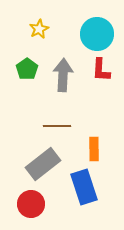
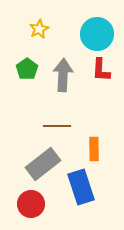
blue rectangle: moved 3 px left
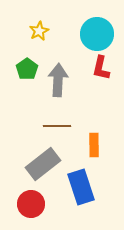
yellow star: moved 2 px down
red L-shape: moved 2 px up; rotated 10 degrees clockwise
gray arrow: moved 5 px left, 5 px down
orange rectangle: moved 4 px up
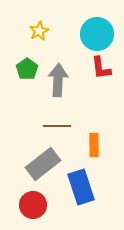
red L-shape: rotated 20 degrees counterclockwise
red circle: moved 2 px right, 1 px down
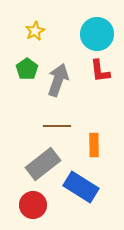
yellow star: moved 4 px left
red L-shape: moved 1 px left, 3 px down
gray arrow: rotated 16 degrees clockwise
blue rectangle: rotated 40 degrees counterclockwise
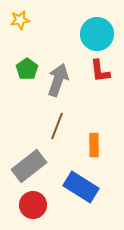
yellow star: moved 15 px left, 11 px up; rotated 18 degrees clockwise
brown line: rotated 68 degrees counterclockwise
gray rectangle: moved 14 px left, 2 px down
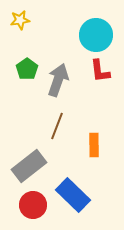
cyan circle: moved 1 px left, 1 px down
blue rectangle: moved 8 px left, 8 px down; rotated 12 degrees clockwise
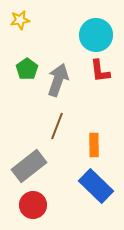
blue rectangle: moved 23 px right, 9 px up
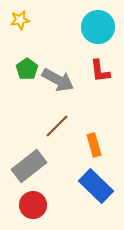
cyan circle: moved 2 px right, 8 px up
gray arrow: rotated 100 degrees clockwise
brown line: rotated 24 degrees clockwise
orange rectangle: rotated 15 degrees counterclockwise
